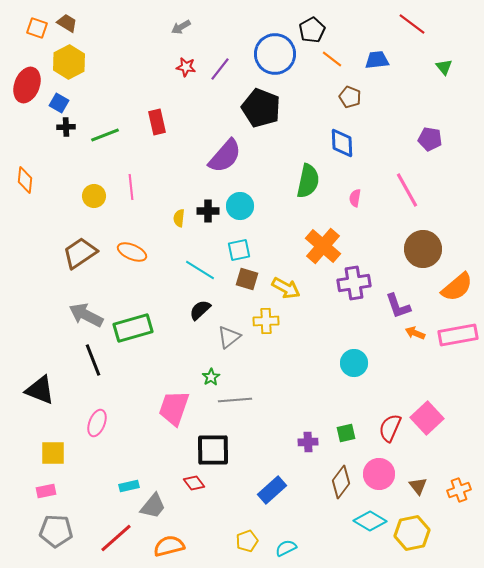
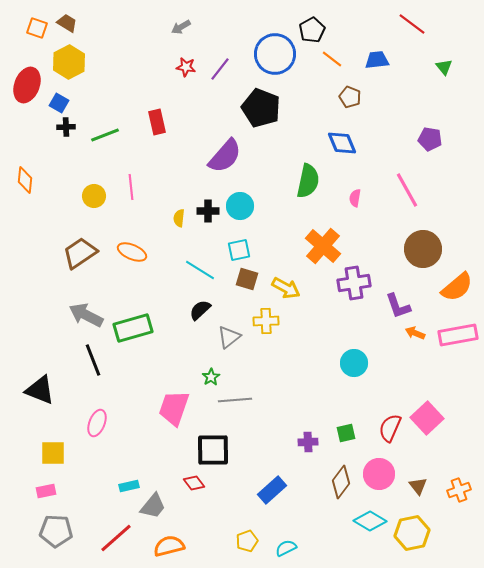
blue diamond at (342, 143): rotated 20 degrees counterclockwise
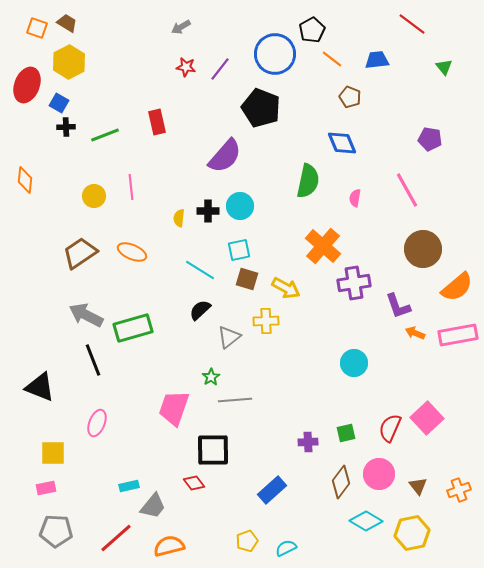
black triangle at (40, 390): moved 3 px up
pink rectangle at (46, 491): moved 3 px up
cyan diamond at (370, 521): moved 4 px left
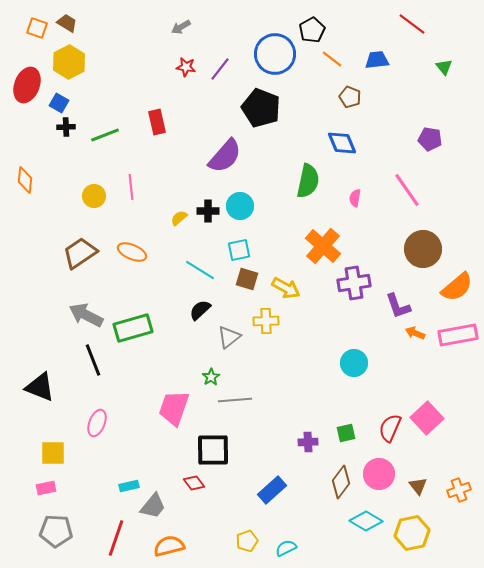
pink line at (407, 190): rotated 6 degrees counterclockwise
yellow semicircle at (179, 218): rotated 42 degrees clockwise
red line at (116, 538): rotated 30 degrees counterclockwise
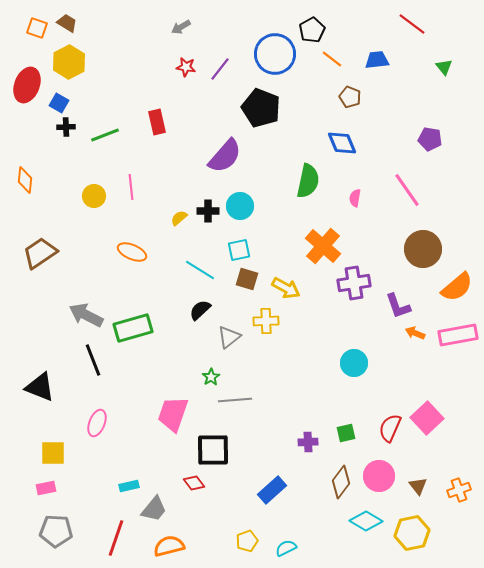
brown trapezoid at (80, 253): moved 40 px left
pink trapezoid at (174, 408): moved 1 px left, 6 px down
pink circle at (379, 474): moved 2 px down
gray trapezoid at (153, 506): moved 1 px right, 3 px down
